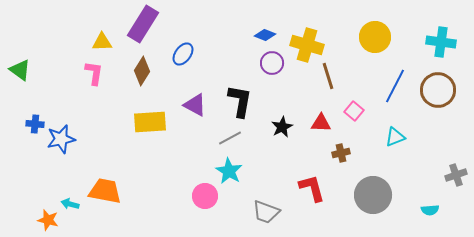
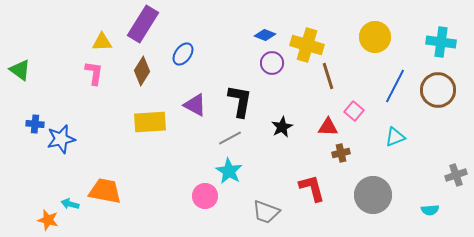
red triangle: moved 7 px right, 4 px down
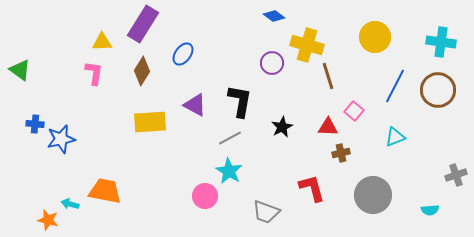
blue diamond: moved 9 px right, 19 px up; rotated 15 degrees clockwise
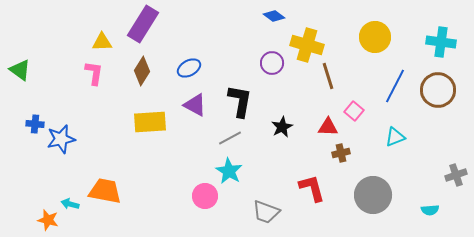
blue ellipse: moved 6 px right, 14 px down; rotated 25 degrees clockwise
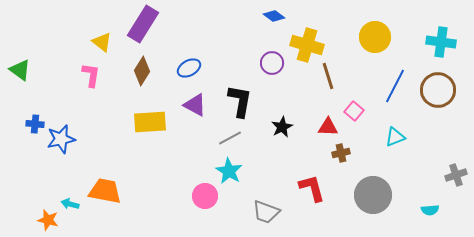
yellow triangle: rotated 40 degrees clockwise
pink L-shape: moved 3 px left, 2 px down
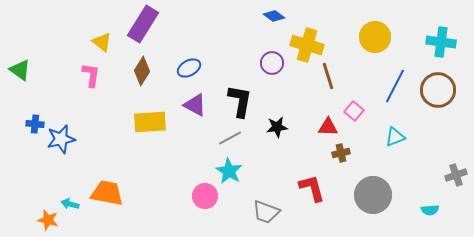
black star: moved 5 px left; rotated 20 degrees clockwise
orange trapezoid: moved 2 px right, 2 px down
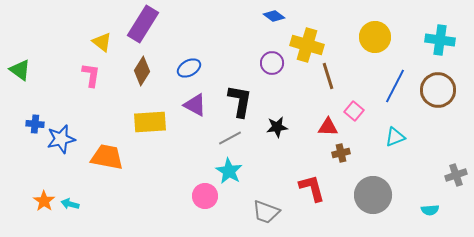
cyan cross: moved 1 px left, 2 px up
orange trapezoid: moved 36 px up
orange star: moved 4 px left, 19 px up; rotated 20 degrees clockwise
